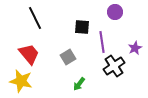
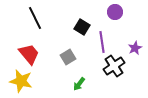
black square: rotated 28 degrees clockwise
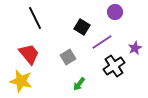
purple line: rotated 65 degrees clockwise
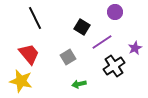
green arrow: rotated 40 degrees clockwise
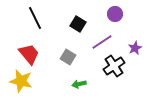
purple circle: moved 2 px down
black square: moved 4 px left, 3 px up
gray square: rotated 28 degrees counterclockwise
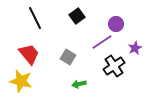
purple circle: moved 1 px right, 10 px down
black square: moved 1 px left, 8 px up; rotated 21 degrees clockwise
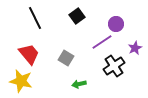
gray square: moved 2 px left, 1 px down
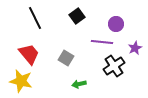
purple line: rotated 40 degrees clockwise
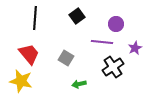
black line: rotated 30 degrees clockwise
black cross: moved 1 px left, 1 px down
